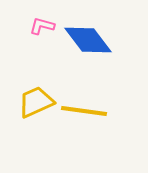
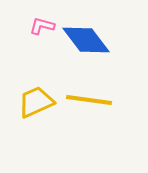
blue diamond: moved 2 px left
yellow line: moved 5 px right, 11 px up
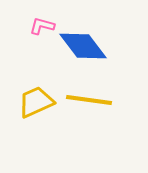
blue diamond: moved 3 px left, 6 px down
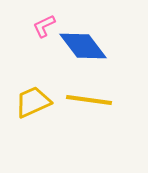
pink L-shape: moved 2 px right; rotated 40 degrees counterclockwise
yellow trapezoid: moved 3 px left
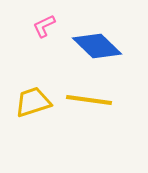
blue diamond: moved 14 px right; rotated 9 degrees counterclockwise
yellow trapezoid: rotated 6 degrees clockwise
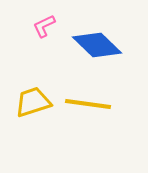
blue diamond: moved 1 px up
yellow line: moved 1 px left, 4 px down
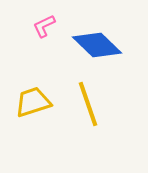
yellow line: rotated 63 degrees clockwise
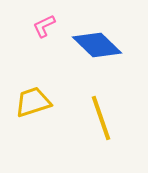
yellow line: moved 13 px right, 14 px down
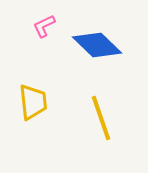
yellow trapezoid: rotated 102 degrees clockwise
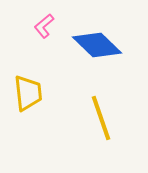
pink L-shape: rotated 15 degrees counterclockwise
yellow trapezoid: moved 5 px left, 9 px up
